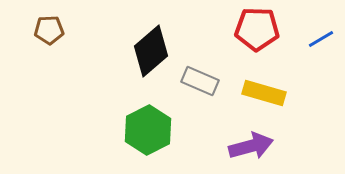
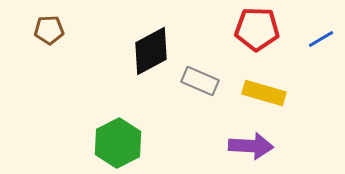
black diamond: rotated 12 degrees clockwise
green hexagon: moved 30 px left, 13 px down
purple arrow: rotated 18 degrees clockwise
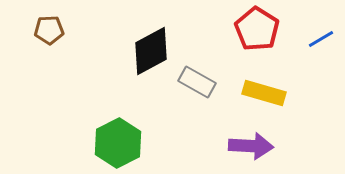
red pentagon: rotated 30 degrees clockwise
gray rectangle: moved 3 px left, 1 px down; rotated 6 degrees clockwise
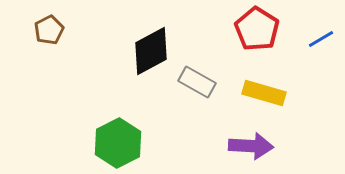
brown pentagon: rotated 24 degrees counterclockwise
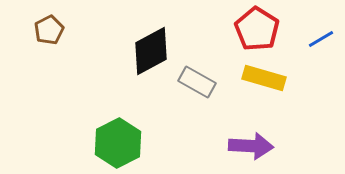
yellow rectangle: moved 15 px up
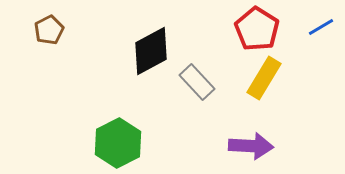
blue line: moved 12 px up
yellow rectangle: rotated 75 degrees counterclockwise
gray rectangle: rotated 18 degrees clockwise
